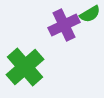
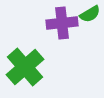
purple cross: moved 2 px left, 2 px up; rotated 20 degrees clockwise
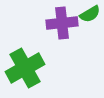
green cross: moved 1 px down; rotated 12 degrees clockwise
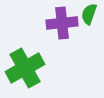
green semicircle: moved 1 px left; rotated 140 degrees clockwise
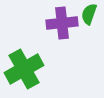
green cross: moved 1 px left, 1 px down
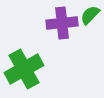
green semicircle: moved 1 px right, 1 px down; rotated 25 degrees clockwise
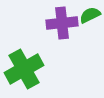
green semicircle: rotated 20 degrees clockwise
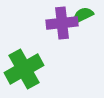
green semicircle: moved 7 px left
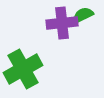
green cross: moved 1 px left
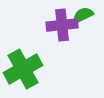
purple cross: moved 2 px down
